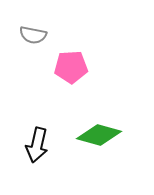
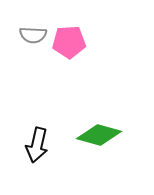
gray semicircle: rotated 8 degrees counterclockwise
pink pentagon: moved 2 px left, 25 px up
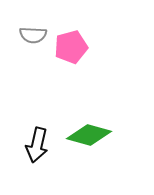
pink pentagon: moved 2 px right, 5 px down; rotated 12 degrees counterclockwise
green diamond: moved 10 px left
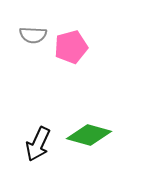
black arrow: moved 1 px right, 1 px up; rotated 12 degrees clockwise
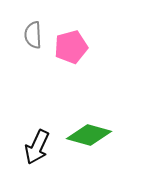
gray semicircle: rotated 84 degrees clockwise
black arrow: moved 1 px left, 3 px down
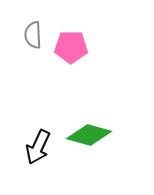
pink pentagon: rotated 16 degrees clockwise
black arrow: moved 1 px right
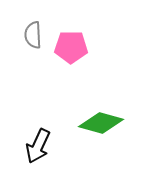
green diamond: moved 12 px right, 12 px up
black arrow: moved 1 px up
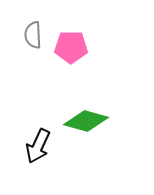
green diamond: moved 15 px left, 2 px up
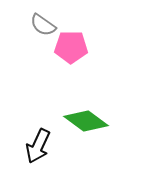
gray semicircle: moved 10 px right, 10 px up; rotated 52 degrees counterclockwise
green diamond: rotated 21 degrees clockwise
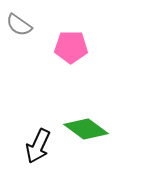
gray semicircle: moved 24 px left
green diamond: moved 8 px down
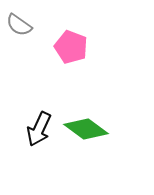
pink pentagon: rotated 20 degrees clockwise
black arrow: moved 1 px right, 17 px up
